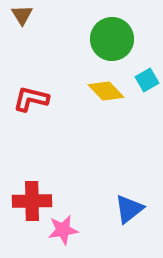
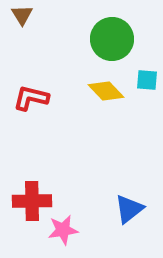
cyan square: rotated 35 degrees clockwise
red L-shape: moved 1 px up
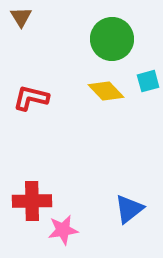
brown triangle: moved 1 px left, 2 px down
cyan square: moved 1 px right, 1 px down; rotated 20 degrees counterclockwise
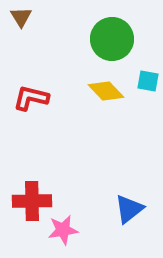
cyan square: rotated 25 degrees clockwise
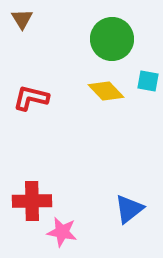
brown triangle: moved 1 px right, 2 px down
pink star: moved 1 px left, 2 px down; rotated 20 degrees clockwise
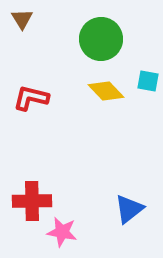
green circle: moved 11 px left
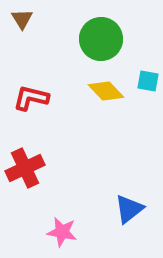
red cross: moved 7 px left, 33 px up; rotated 24 degrees counterclockwise
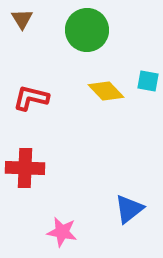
green circle: moved 14 px left, 9 px up
red cross: rotated 27 degrees clockwise
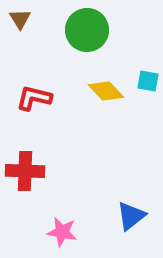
brown triangle: moved 2 px left
red L-shape: moved 3 px right
red cross: moved 3 px down
blue triangle: moved 2 px right, 7 px down
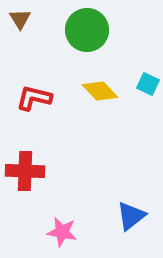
cyan square: moved 3 px down; rotated 15 degrees clockwise
yellow diamond: moved 6 px left
